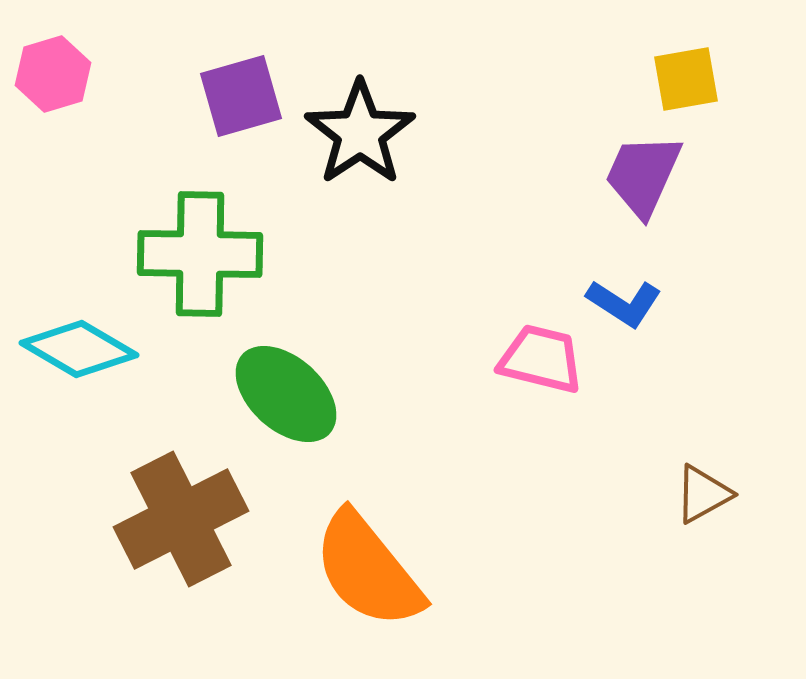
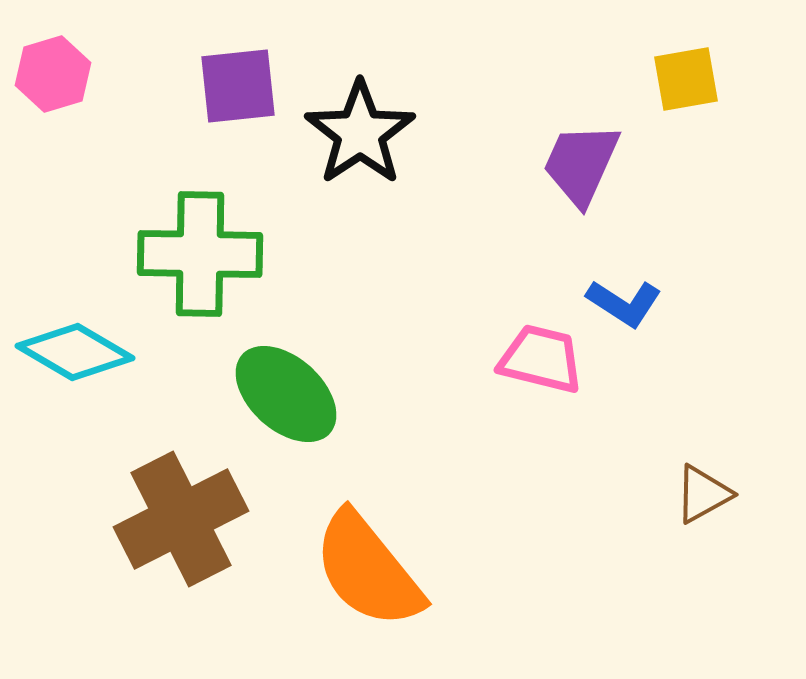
purple square: moved 3 px left, 10 px up; rotated 10 degrees clockwise
purple trapezoid: moved 62 px left, 11 px up
cyan diamond: moved 4 px left, 3 px down
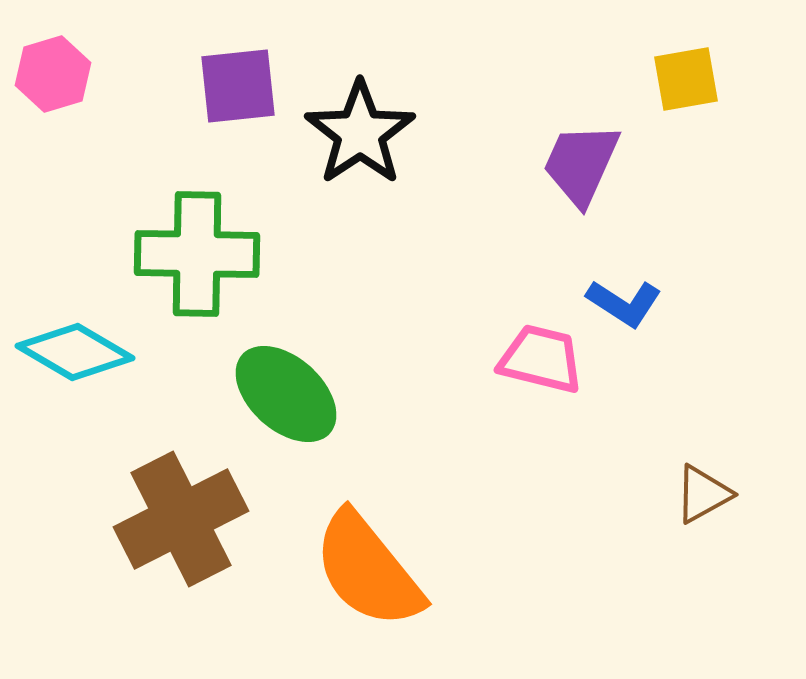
green cross: moved 3 px left
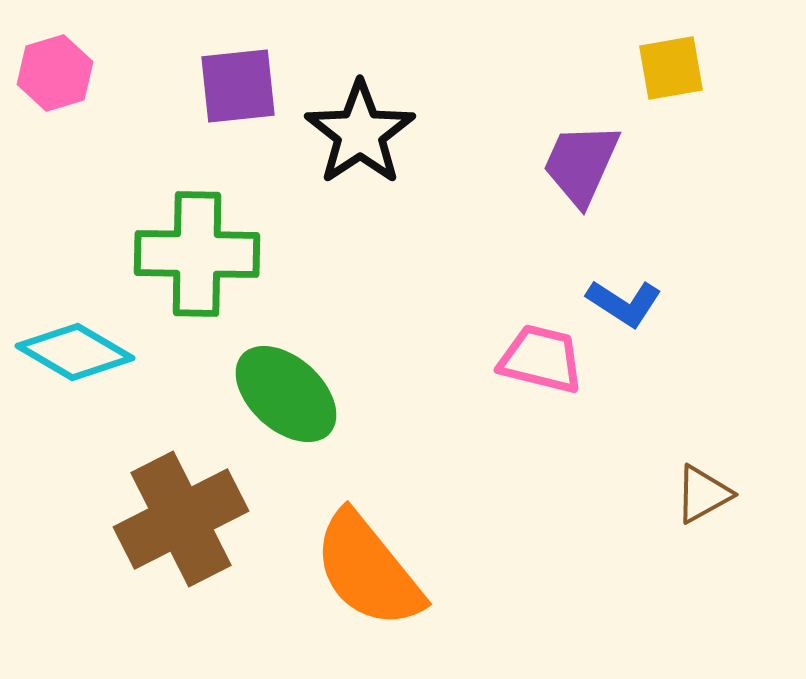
pink hexagon: moved 2 px right, 1 px up
yellow square: moved 15 px left, 11 px up
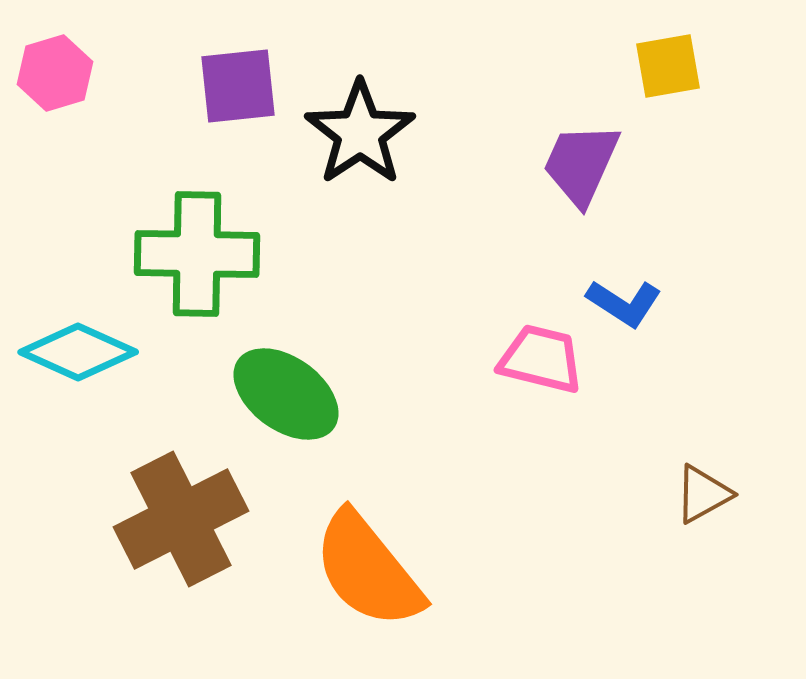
yellow square: moved 3 px left, 2 px up
cyan diamond: moved 3 px right; rotated 6 degrees counterclockwise
green ellipse: rotated 6 degrees counterclockwise
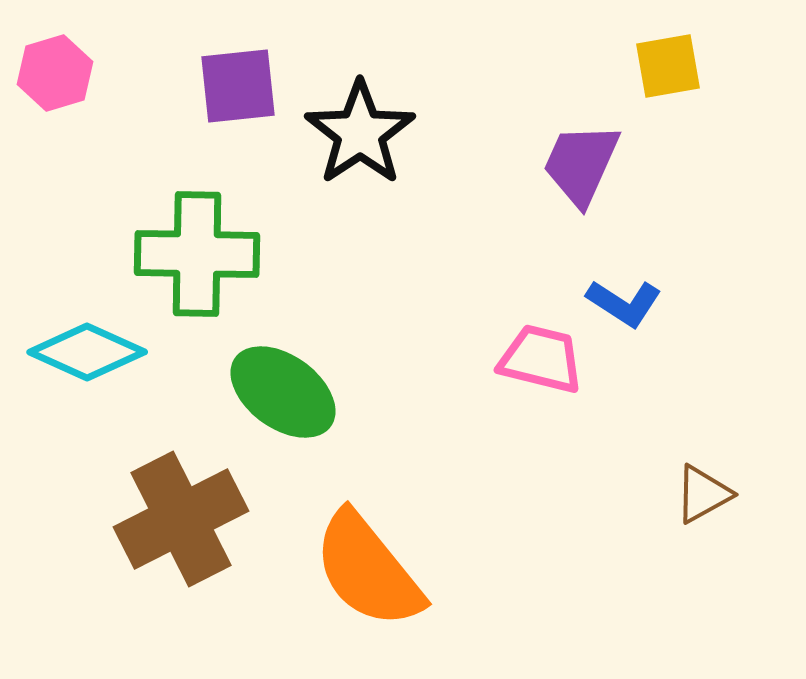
cyan diamond: moved 9 px right
green ellipse: moved 3 px left, 2 px up
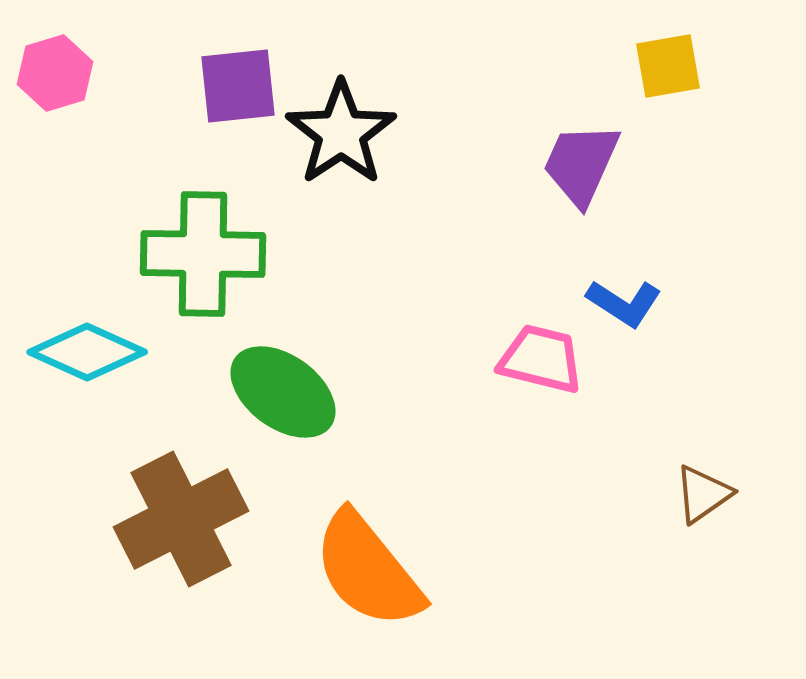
black star: moved 19 px left
green cross: moved 6 px right
brown triangle: rotated 6 degrees counterclockwise
